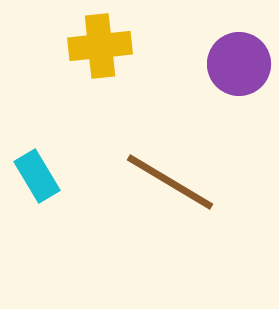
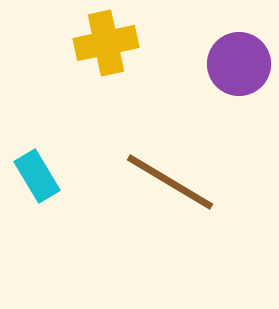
yellow cross: moved 6 px right, 3 px up; rotated 6 degrees counterclockwise
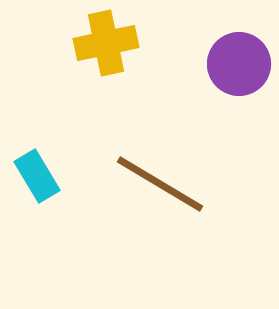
brown line: moved 10 px left, 2 px down
